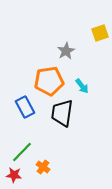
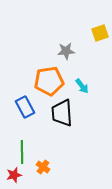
gray star: rotated 24 degrees clockwise
black trapezoid: rotated 12 degrees counterclockwise
green line: rotated 45 degrees counterclockwise
red star: rotated 21 degrees counterclockwise
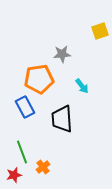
yellow square: moved 2 px up
gray star: moved 4 px left, 3 px down
orange pentagon: moved 10 px left, 2 px up
black trapezoid: moved 6 px down
green line: rotated 20 degrees counterclockwise
orange cross: rotated 16 degrees clockwise
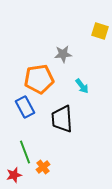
yellow square: rotated 36 degrees clockwise
gray star: moved 1 px right
green line: moved 3 px right
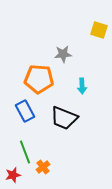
yellow square: moved 1 px left, 1 px up
orange pentagon: rotated 12 degrees clockwise
cyan arrow: rotated 35 degrees clockwise
blue rectangle: moved 4 px down
black trapezoid: moved 2 px right, 1 px up; rotated 64 degrees counterclockwise
red star: moved 1 px left
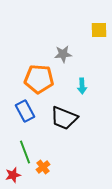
yellow square: rotated 18 degrees counterclockwise
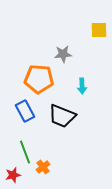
black trapezoid: moved 2 px left, 2 px up
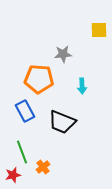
black trapezoid: moved 6 px down
green line: moved 3 px left
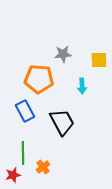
yellow square: moved 30 px down
black trapezoid: rotated 140 degrees counterclockwise
green line: moved 1 px right, 1 px down; rotated 20 degrees clockwise
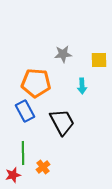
orange pentagon: moved 3 px left, 4 px down
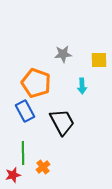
orange pentagon: rotated 16 degrees clockwise
